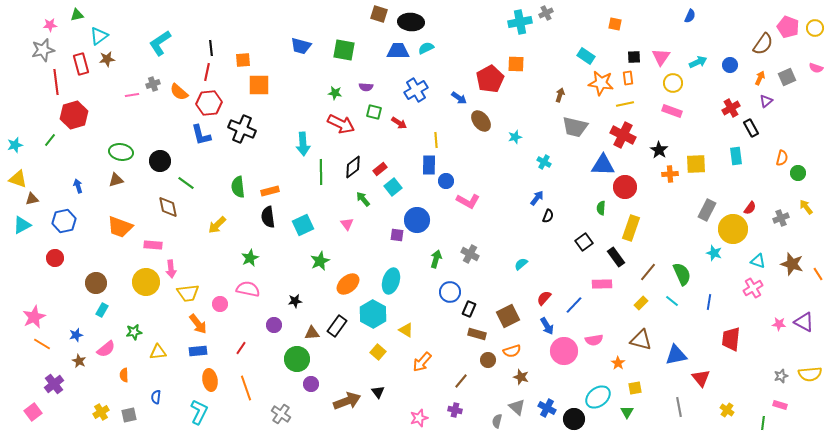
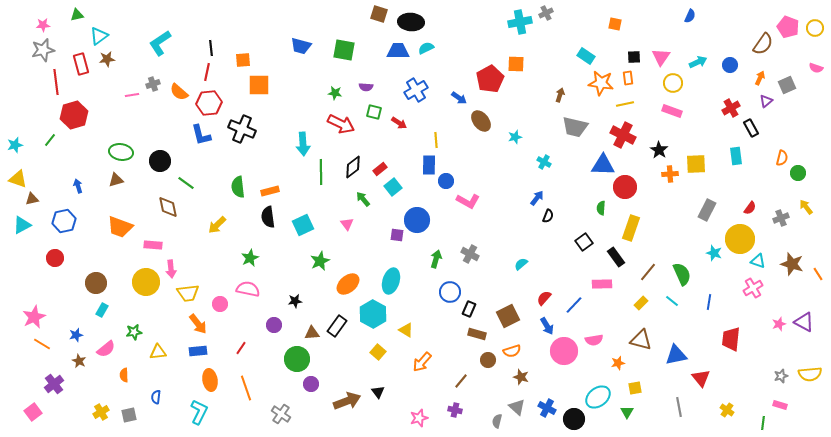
pink star at (50, 25): moved 7 px left
gray square at (787, 77): moved 8 px down
yellow circle at (733, 229): moved 7 px right, 10 px down
pink star at (779, 324): rotated 24 degrees counterclockwise
orange star at (618, 363): rotated 24 degrees clockwise
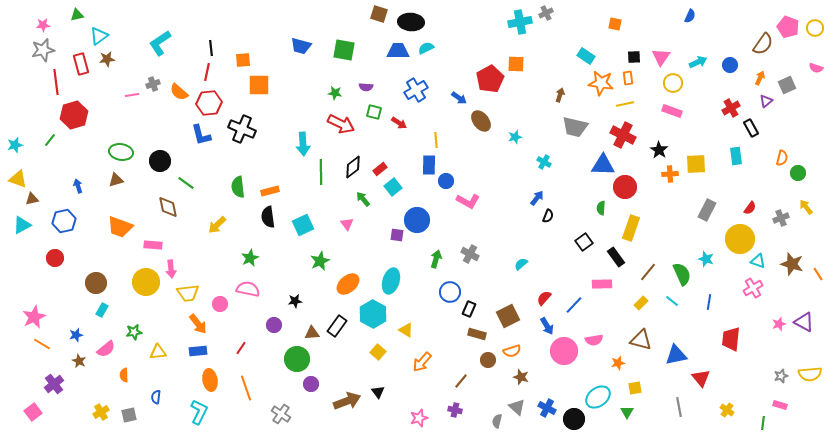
cyan star at (714, 253): moved 8 px left, 6 px down
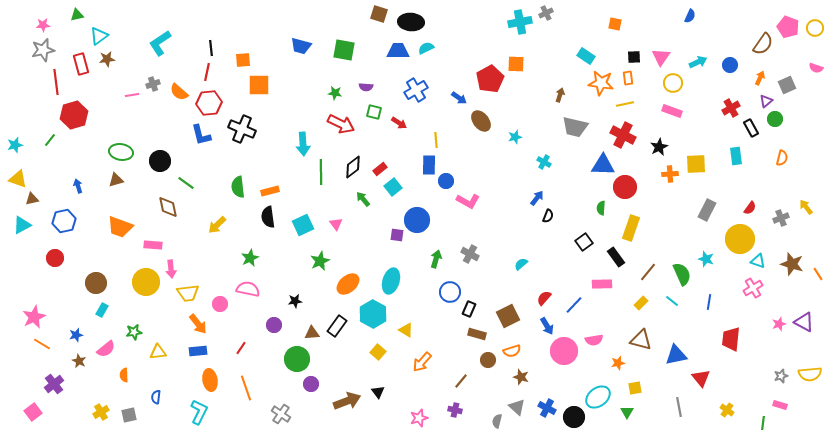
black star at (659, 150): moved 3 px up; rotated 12 degrees clockwise
green circle at (798, 173): moved 23 px left, 54 px up
pink triangle at (347, 224): moved 11 px left
black circle at (574, 419): moved 2 px up
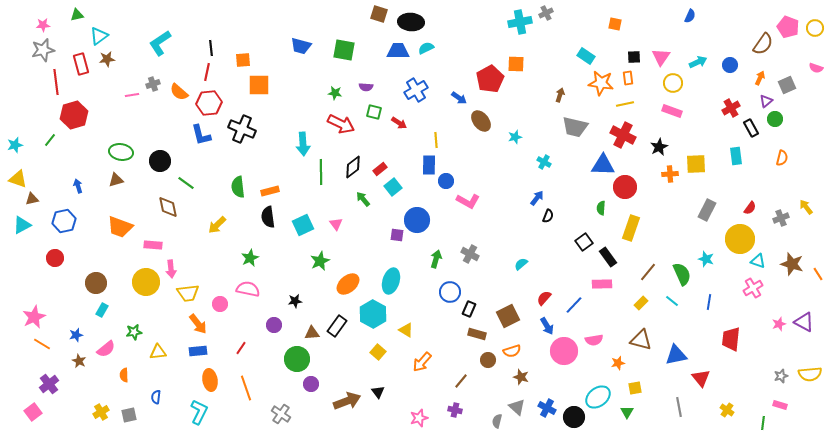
black rectangle at (616, 257): moved 8 px left
purple cross at (54, 384): moved 5 px left
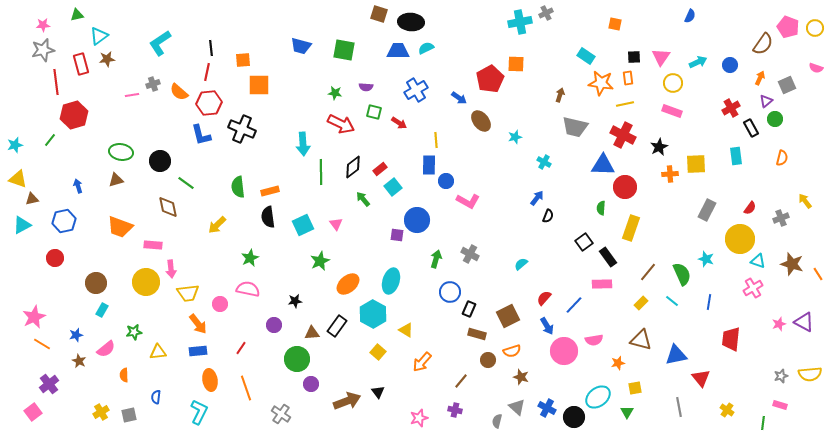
yellow arrow at (806, 207): moved 1 px left, 6 px up
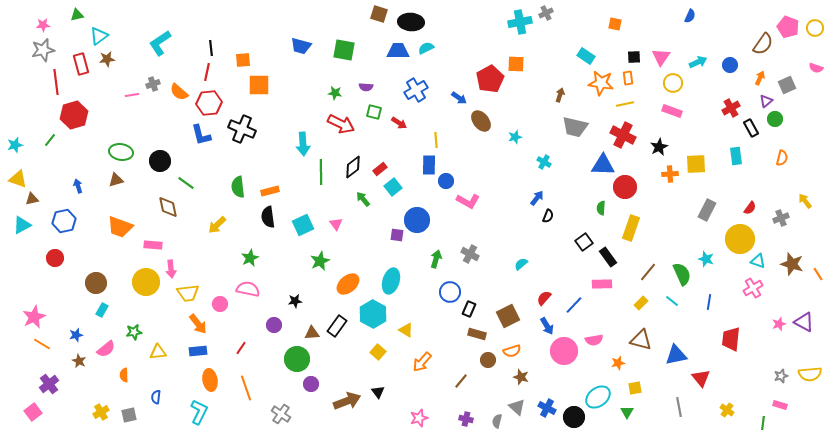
purple cross at (455, 410): moved 11 px right, 9 px down
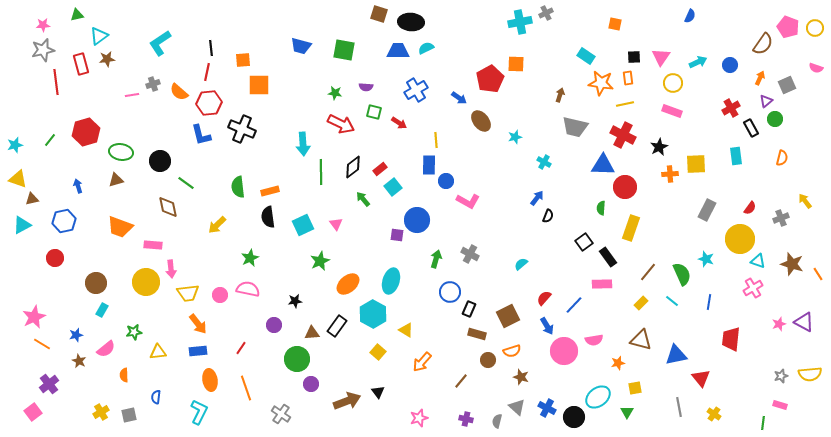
red hexagon at (74, 115): moved 12 px right, 17 px down
pink circle at (220, 304): moved 9 px up
yellow cross at (727, 410): moved 13 px left, 4 px down
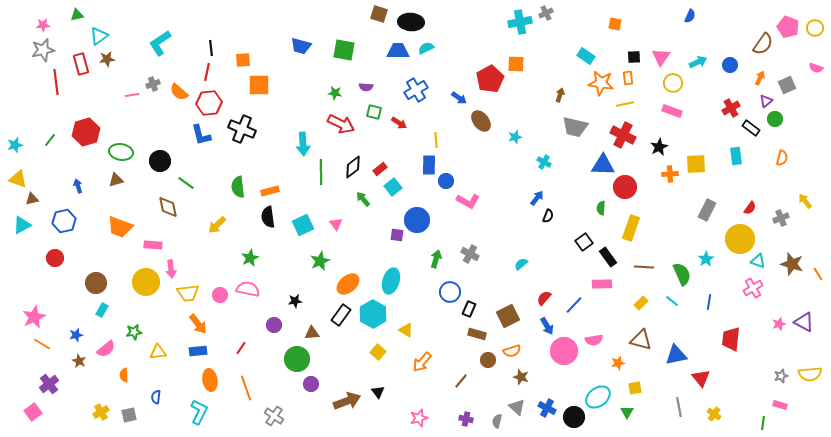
black rectangle at (751, 128): rotated 24 degrees counterclockwise
cyan star at (706, 259): rotated 21 degrees clockwise
brown line at (648, 272): moved 4 px left, 5 px up; rotated 54 degrees clockwise
black rectangle at (337, 326): moved 4 px right, 11 px up
gray cross at (281, 414): moved 7 px left, 2 px down
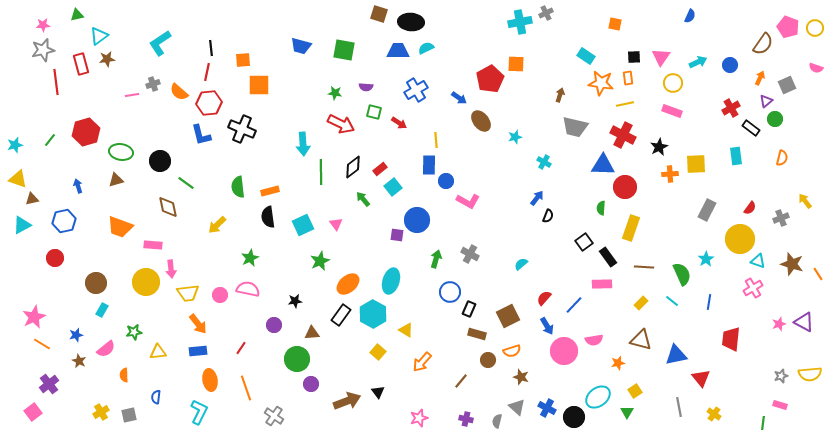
yellow square at (635, 388): moved 3 px down; rotated 24 degrees counterclockwise
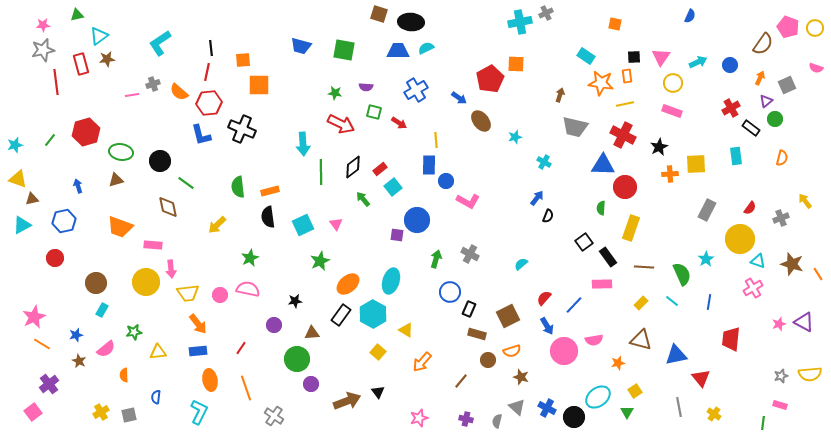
orange rectangle at (628, 78): moved 1 px left, 2 px up
